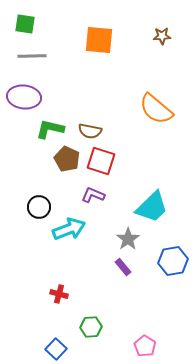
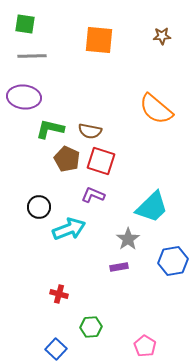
purple rectangle: moved 4 px left; rotated 60 degrees counterclockwise
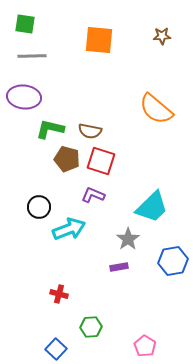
brown pentagon: rotated 10 degrees counterclockwise
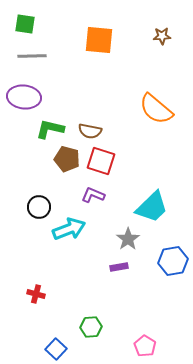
red cross: moved 23 px left
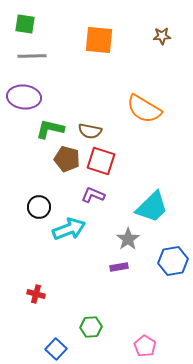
orange semicircle: moved 12 px left; rotated 9 degrees counterclockwise
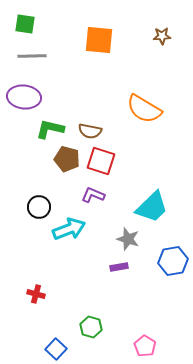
gray star: rotated 20 degrees counterclockwise
green hexagon: rotated 20 degrees clockwise
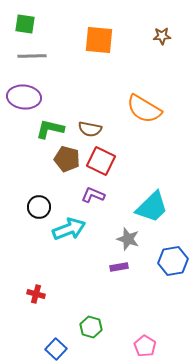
brown semicircle: moved 2 px up
red square: rotated 8 degrees clockwise
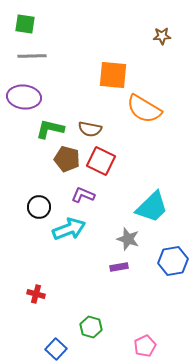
orange square: moved 14 px right, 35 px down
purple L-shape: moved 10 px left
pink pentagon: rotated 15 degrees clockwise
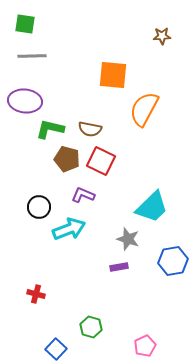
purple ellipse: moved 1 px right, 4 px down
orange semicircle: rotated 87 degrees clockwise
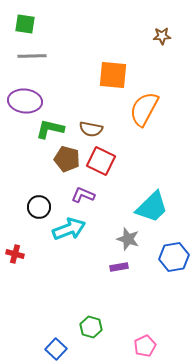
brown semicircle: moved 1 px right
blue hexagon: moved 1 px right, 4 px up
red cross: moved 21 px left, 40 px up
